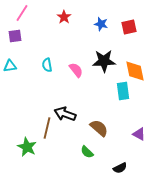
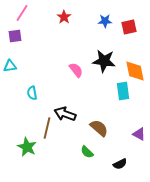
blue star: moved 4 px right, 3 px up; rotated 16 degrees counterclockwise
black star: rotated 10 degrees clockwise
cyan semicircle: moved 15 px left, 28 px down
black semicircle: moved 4 px up
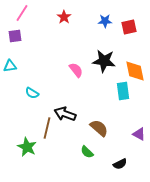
cyan semicircle: rotated 48 degrees counterclockwise
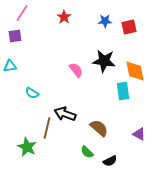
black semicircle: moved 10 px left, 3 px up
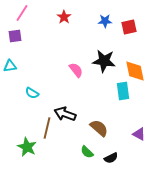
black semicircle: moved 1 px right, 3 px up
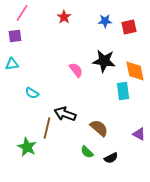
cyan triangle: moved 2 px right, 2 px up
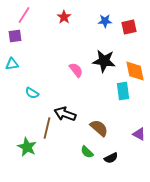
pink line: moved 2 px right, 2 px down
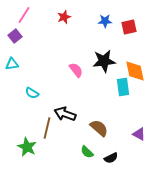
red star: rotated 16 degrees clockwise
purple square: rotated 32 degrees counterclockwise
black star: rotated 15 degrees counterclockwise
cyan rectangle: moved 4 px up
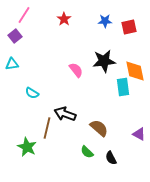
red star: moved 2 px down; rotated 16 degrees counterclockwise
black semicircle: rotated 88 degrees clockwise
